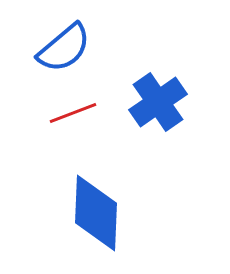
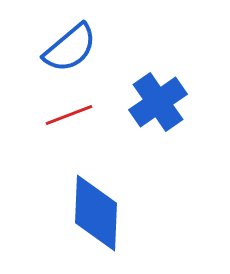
blue semicircle: moved 6 px right
red line: moved 4 px left, 2 px down
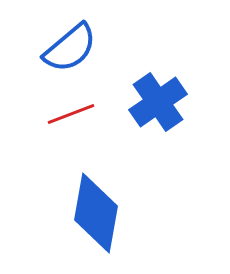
red line: moved 2 px right, 1 px up
blue diamond: rotated 8 degrees clockwise
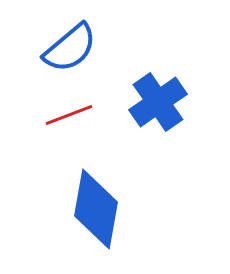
red line: moved 2 px left, 1 px down
blue diamond: moved 4 px up
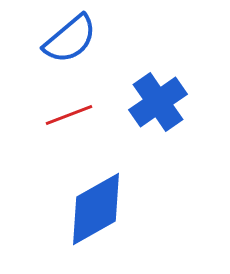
blue semicircle: moved 9 px up
blue diamond: rotated 50 degrees clockwise
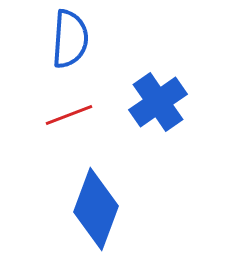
blue semicircle: rotated 46 degrees counterclockwise
blue diamond: rotated 40 degrees counterclockwise
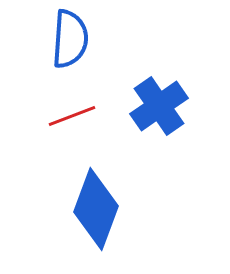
blue cross: moved 1 px right, 4 px down
red line: moved 3 px right, 1 px down
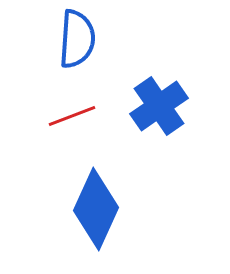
blue semicircle: moved 7 px right
blue diamond: rotated 4 degrees clockwise
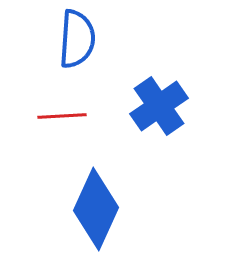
red line: moved 10 px left; rotated 18 degrees clockwise
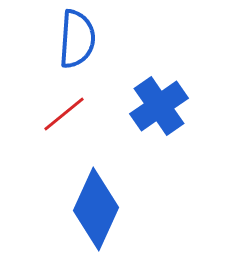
red line: moved 2 px right, 2 px up; rotated 36 degrees counterclockwise
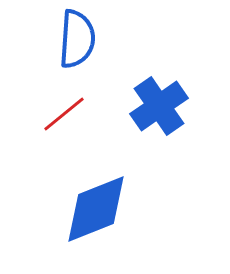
blue diamond: rotated 44 degrees clockwise
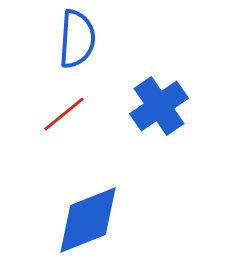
blue diamond: moved 8 px left, 11 px down
